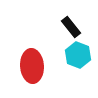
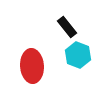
black rectangle: moved 4 px left
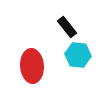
cyan hexagon: rotated 15 degrees counterclockwise
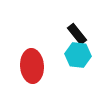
black rectangle: moved 10 px right, 7 px down
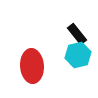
cyan hexagon: rotated 20 degrees counterclockwise
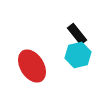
red ellipse: rotated 28 degrees counterclockwise
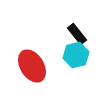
cyan hexagon: moved 2 px left
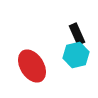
black rectangle: rotated 15 degrees clockwise
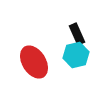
red ellipse: moved 2 px right, 4 px up
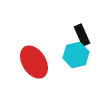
black rectangle: moved 5 px right, 1 px down
